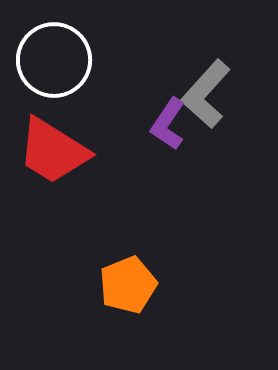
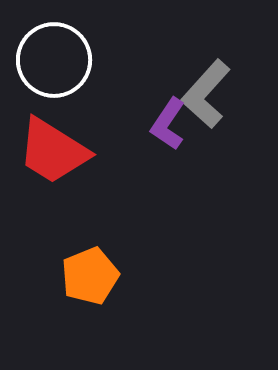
orange pentagon: moved 38 px left, 9 px up
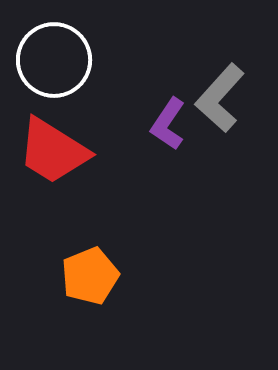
gray L-shape: moved 14 px right, 4 px down
